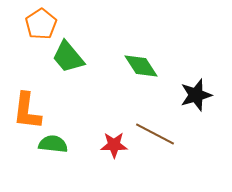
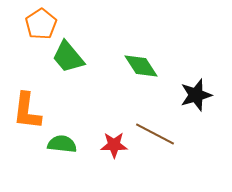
green semicircle: moved 9 px right
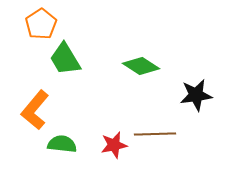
green trapezoid: moved 3 px left, 2 px down; rotated 9 degrees clockwise
green diamond: rotated 24 degrees counterclockwise
black star: rotated 8 degrees clockwise
orange L-shape: moved 8 px right, 1 px up; rotated 33 degrees clockwise
brown line: rotated 30 degrees counterclockwise
red star: rotated 12 degrees counterclockwise
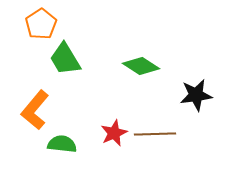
red star: moved 12 px up; rotated 12 degrees counterclockwise
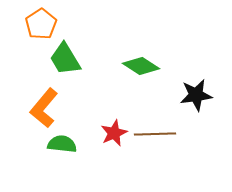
orange L-shape: moved 9 px right, 2 px up
